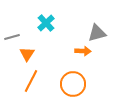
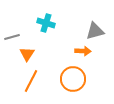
cyan cross: rotated 30 degrees counterclockwise
gray triangle: moved 2 px left, 2 px up
orange circle: moved 5 px up
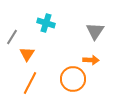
gray triangle: rotated 42 degrees counterclockwise
gray line: rotated 42 degrees counterclockwise
orange arrow: moved 8 px right, 9 px down
orange line: moved 1 px left, 2 px down
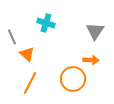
gray line: rotated 56 degrees counterclockwise
orange triangle: rotated 21 degrees counterclockwise
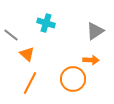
gray triangle: rotated 24 degrees clockwise
gray line: moved 1 px left, 2 px up; rotated 28 degrees counterclockwise
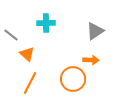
cyan cross: rotated 18 degrees counterclockwise
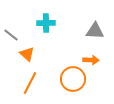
gray triangle: rotated 36 degrees clockwise
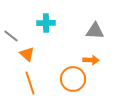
gray line: moved 1 px down
orange line: rotated 45 degrees counterclockwise
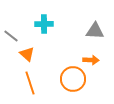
cyan cross: moved 2 px left, 1 px down
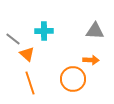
cyan cross: moved 7 px down
gray line: moved 2 px right, 3 px down
